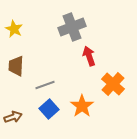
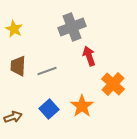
brown trapezoid: moved 2 px right
gray line: moved 2 px right, 14 px up
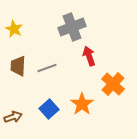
gray line: moved 3 px up
orange star: moved 2 px up
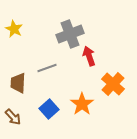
gray cross: moved 2 px left, 7 px down
brown trapezoid: moved 17 px down
brown arrow: rotated 66 degrees clockwise
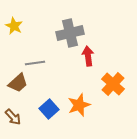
yellow star: moved 3 px up
gray cross: moved 1 px up; rotated 8 degrees clockwise
red arrow: moved 1 px left; rotated 12 degrees clockwise
gray line: moved 12 px left, 5 px up; rotated 12 degrees clockwise
brown trapezoid: rotated 135 degrees counterclockwise
orange star: moved 3 px left, 1 px down; rotated 15 degrees clockwise
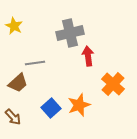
blue square: moved 2 px right, 1 px up
